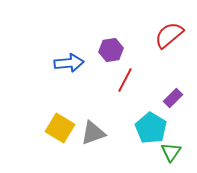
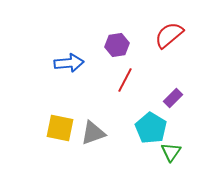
purple hexagon: moved 6 px right, 5 px up
yellow square: rotated 20 degrees counterclockwise
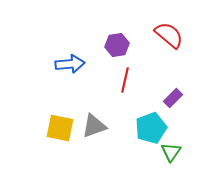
red semicircle: rotated 80 degrees clockwise
blue arrow: moved 1 px right, 1 px down
red line: rotated 15 degrees counterclockwise
cyan pentagon: rotated 20 degrees clockwise
gray triangle: moved 1 px right, 7 px up
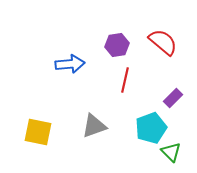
red semicircle: moved 6 px left, 7 px down
yellow square: moved 22 px left, 4 px down
green triangle: rotated 20 degrees counterclockwise
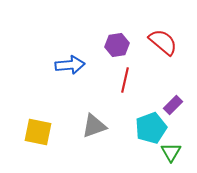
blue arrow: moved 1 px down
purple rectangle: moved 7 px down
green triangle: rotated 15 degrees clockwise
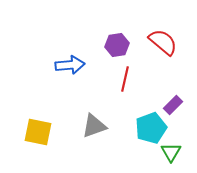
red line: moved 1 px up
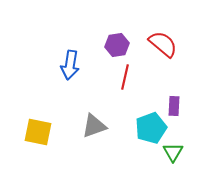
red semicircle: moved 2 px down
blue arrow: rotated 104 degrees clockwise
red line: moved 2 px up
purple rectangle: moved 1 px right, 1 px down; rotated 42 degrees counterclockwise
green triangle: moved 2 px right
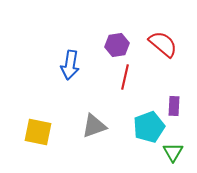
cyan pentagon: moved 2 px left, 1 px up
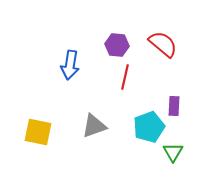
purple hexagon: rotated 15 degrees clockwise
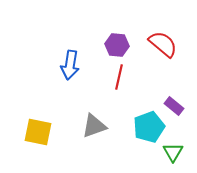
red line: moved 6 px left
purple rectangle: rotated 54 degrees counterclockwise
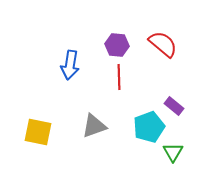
red line: rotated 15 degrees counterclockwise
